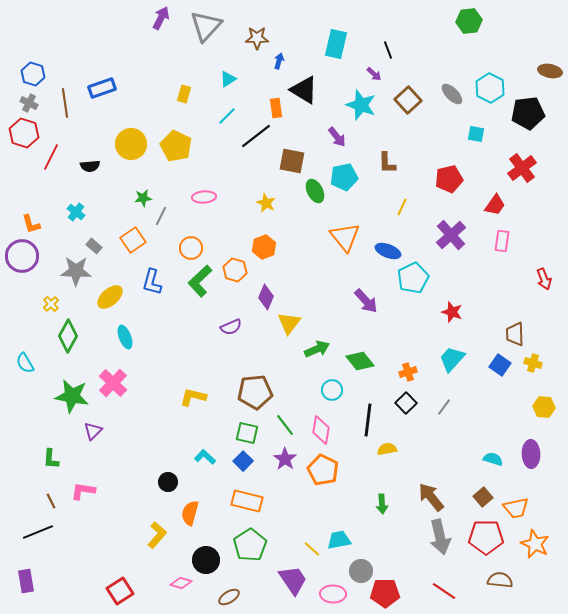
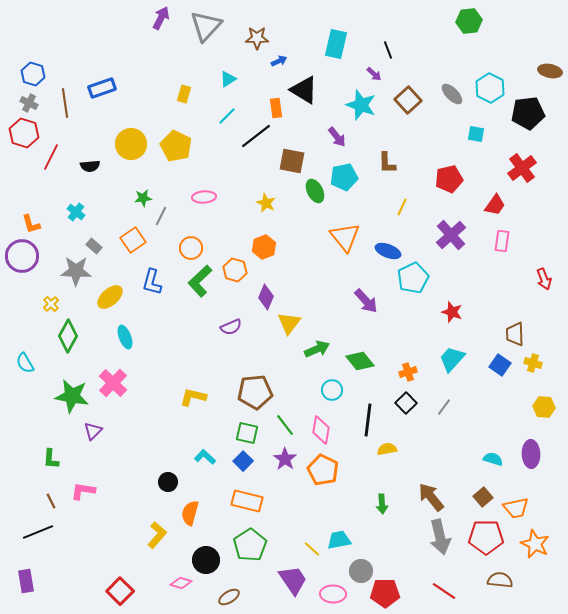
blue arrow at (279, 61): rotated 49 degrees clockwise
red square at (120, 591): rotated 12 degrees counterclockwise
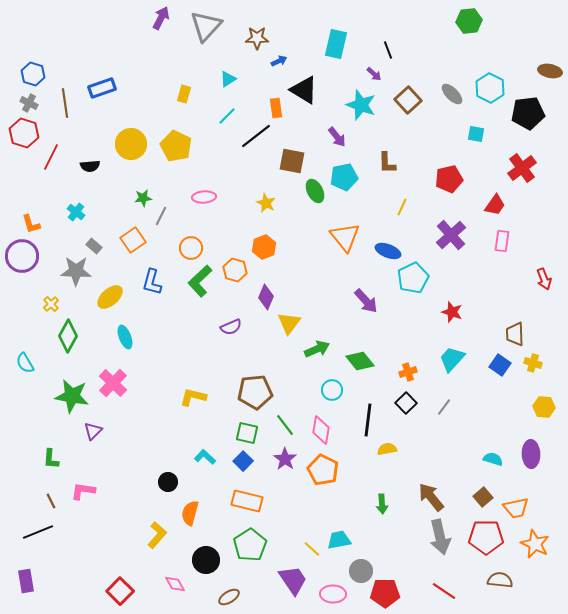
pink diamond at (181, 583): moved 6 px left, 1 px down; rotated 45 degrees clockwise
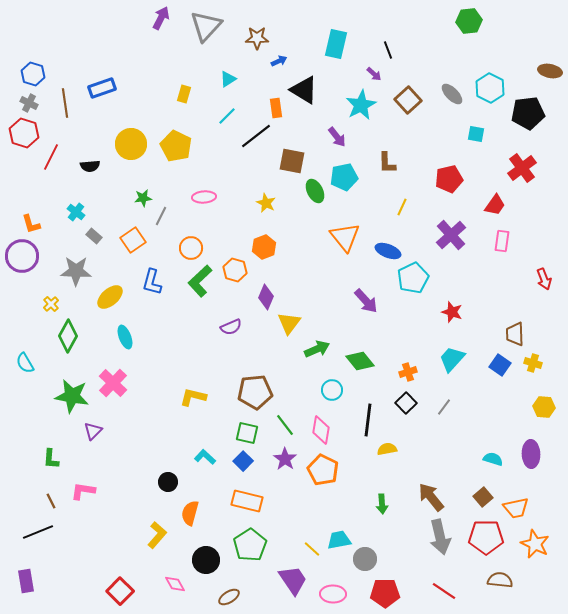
cyan star at (361, 105): rotated 24 degrees clockwise
gray rectangle at (94, 246): moved 10 px up
gray circle at (361, 571): moved 4 px right, 12 px up
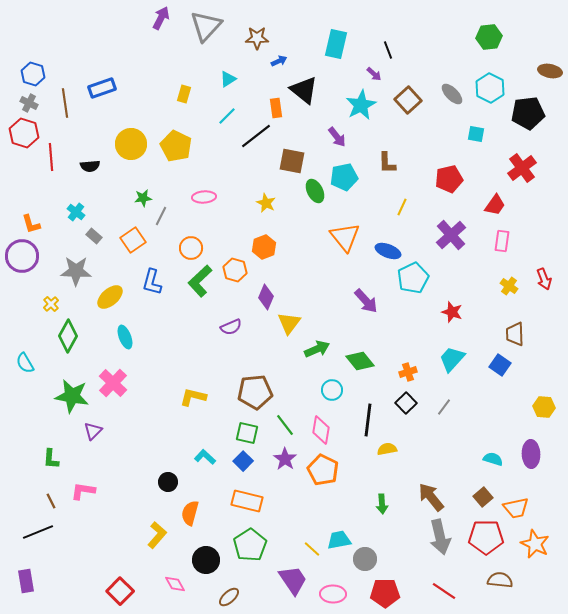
green hexagon at (469, 21): moved 20 px right, 16 px down
black triangle at (304, 90): rotated 8 degrees clockwise
red line at (51, 157): rotated 32 degrees counterclockwise
yellow cross at (533, 363): moved 24 px left, 77 px up; rotated 18 degrees clockwise
brown ellipse at (229, 597): rotated 10 degrees counterclockwise
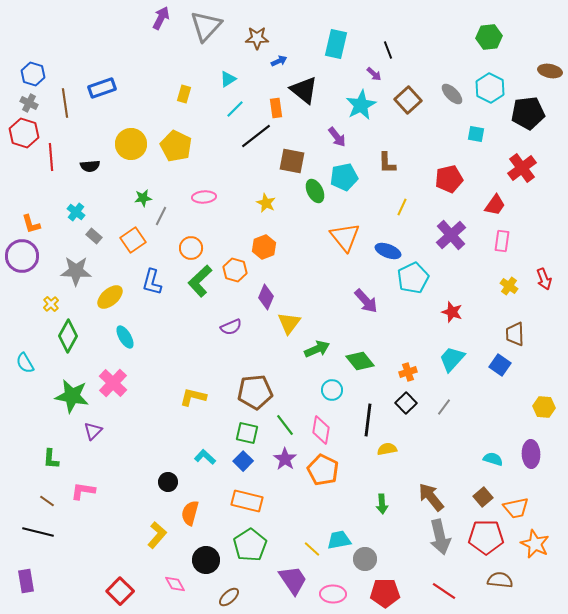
cyan line at (227, 116): moved 8 px right, 7 px up
cyan ellipse at (125, 337): rotated 10 degrees counterclockwise
brown line at (51, 501): moved 4 px left; rotated 28 degrees counterclockwise
black line at (38, 532): rotated 36 degrees clockwise
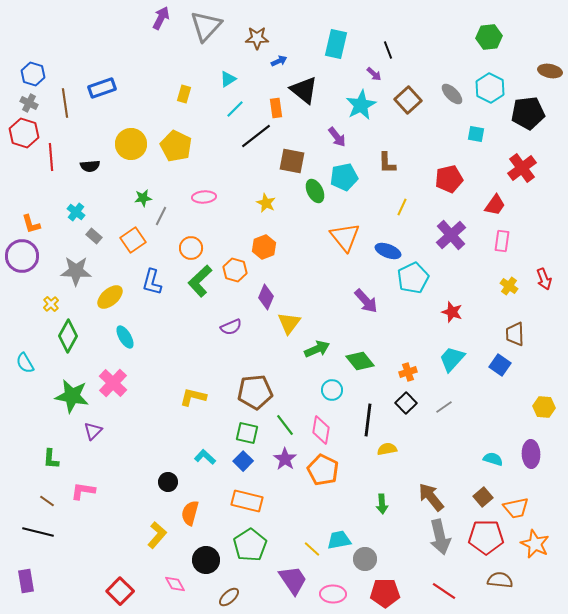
gray line at (444, 407): rotated 18 degrees clockwise
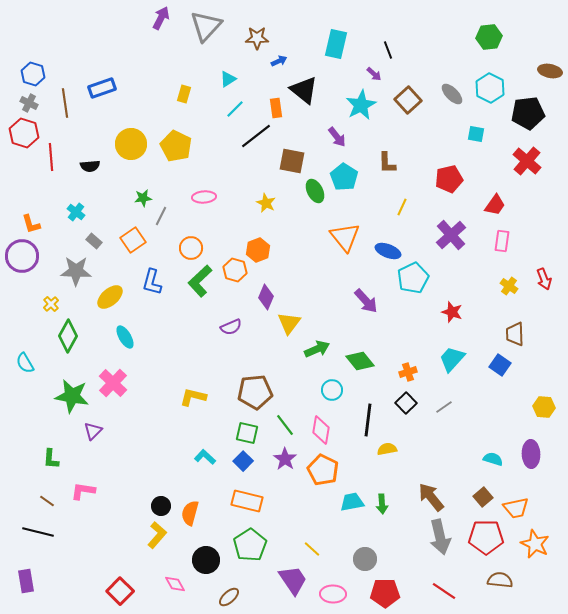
red cross at (522, 168): moved 5 px right, 7 px up; rotated 12 degrees counterclockwise
cyan pentagon at (344, 177): rotated 28 degrees counterclockwise
gray rectangle at (94, 236): moved 5 px down
orange hexagon at (264, 247): moved 6 px left, 3 px down
black circle at (168, 482): moved 7 px left, 24 px down
cyan trapezoid at (339, 540): moved 13 px right, 38 px up
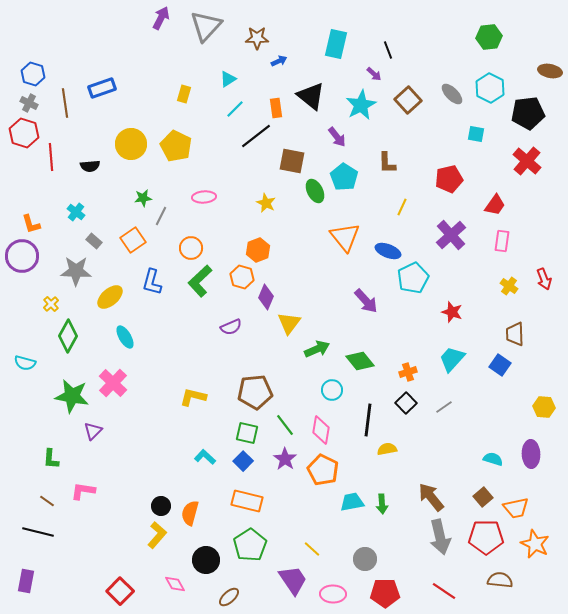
black triangle at (304, 90): moved 7 px right, 6 px down
orange hexagon at (235, 270): moved 7 px right, 7 px down
cyan semicircle at (25, 363): rotated 45 degrees counterclockwise
purple rectangle at (26, 581): rotated 20 degrees clockwise
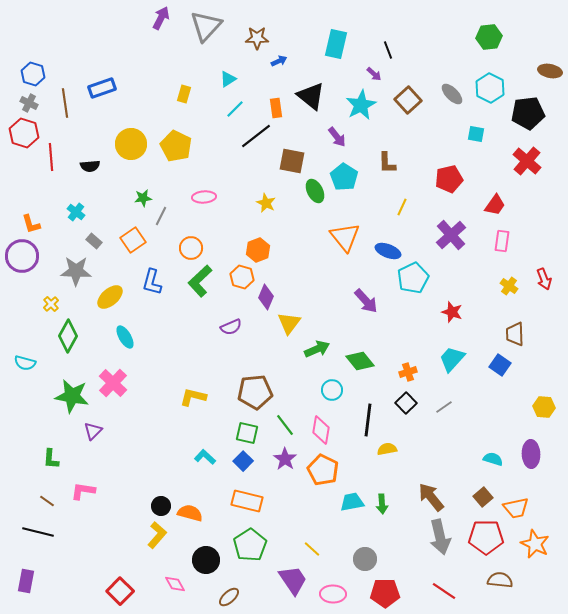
orange semicircle at (190, 513): rotated 90 degrees clockwise
